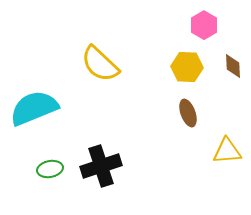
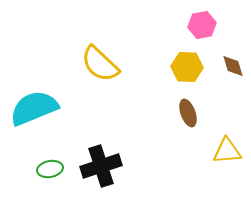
pink hexagon: moved 2 px left; rotated 20 degrees clockwise
brown diamond: rotated 15 degrees counterclockwise
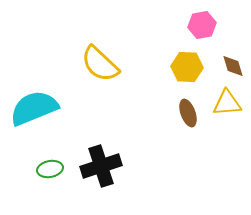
yellow triangle: moved 48 px up
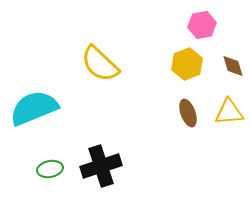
yellow hexagon: moved 3 px up; rotated 24 degrees counterclockwise
yellow triangle: moved 2 px right, 9 px down
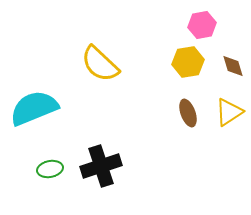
yellow hexagon: moved 1 px right, 2 px up; rotated 12 degrees clockwise
yellow triangle: rotated 28 degrees counterclockwise
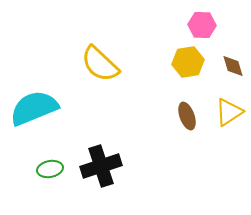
pink hexagon: rotated 12 degrees clockwise
brown ellipse: moved 1 px left, 3 px down
